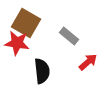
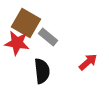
gray rectangle: moved 21 px left, 1 px down
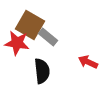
brown square: moved 4 px right, 2 px down
red arrow: rotated 114 degrees counterclockwise
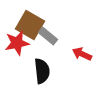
gray rectangle: moved 1 px up
red star: rotated 20 degrees counterclockwise
red arrow: moved 6 px left, 8 px up
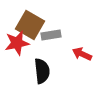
gray rectangle: moved 3 px right, 1 px up; rotated 48 degrees counterclockwise
